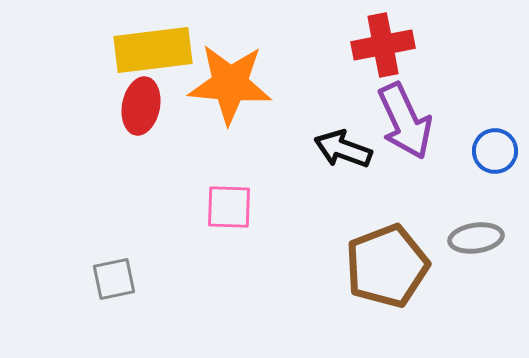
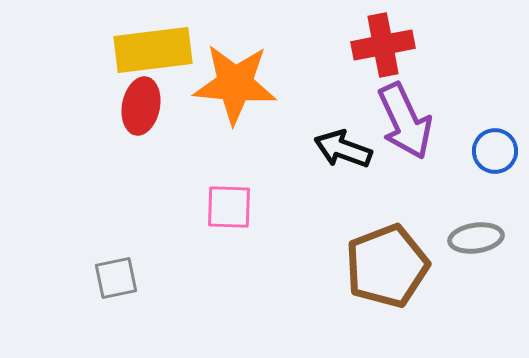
orange star: moved 5 px right
gray square: moved 2 px right, 1 px up
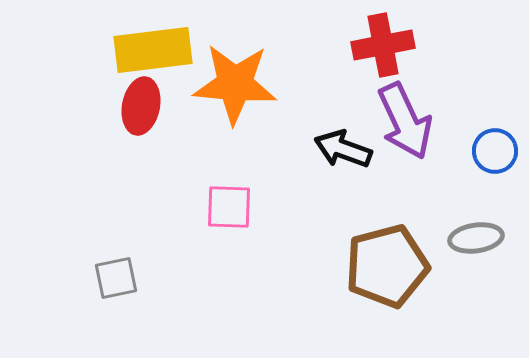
brown pentagon: rotated 6 degrees clockwise
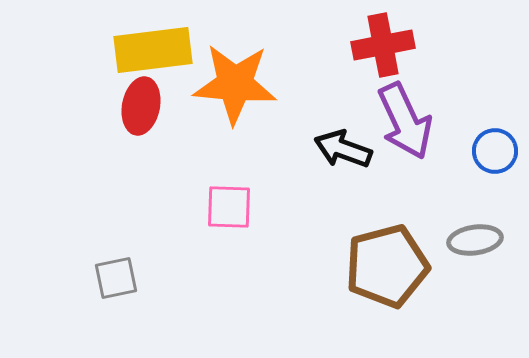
gray ellipse: moved 1 px left, 2 px down
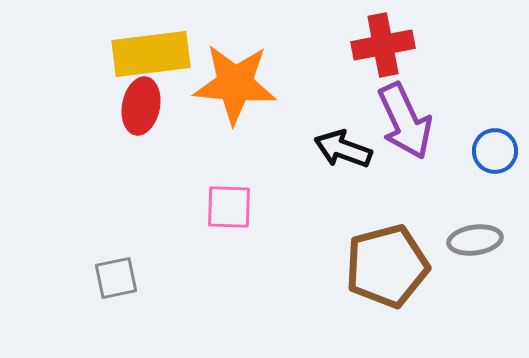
yellow rectangle: moved 2 px left, 4 px down
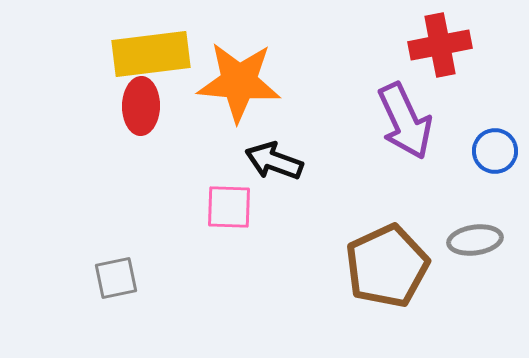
red cross: moved 57 px right
orange star: moved 4 px right, 2 px up
red ellipse: rotated 10 degrees counterclockwise
black arrow: moved 69 px left, 12 px down
brown pentagon: rotated 10 degrees counterclockwise
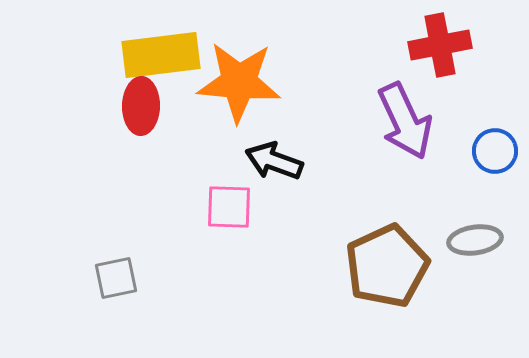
yellow rectangle: moved 10 px right, 1 px down
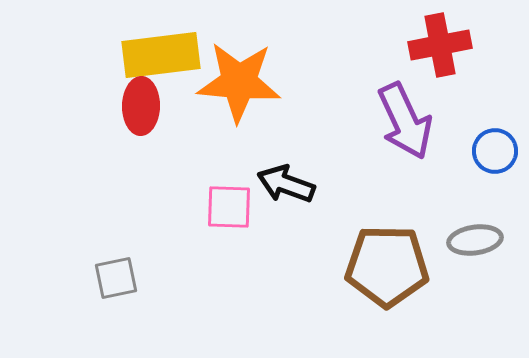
black arrow: moved 12 px right, 23 px down
brown pentagon: rotated 26 degrees clockwise
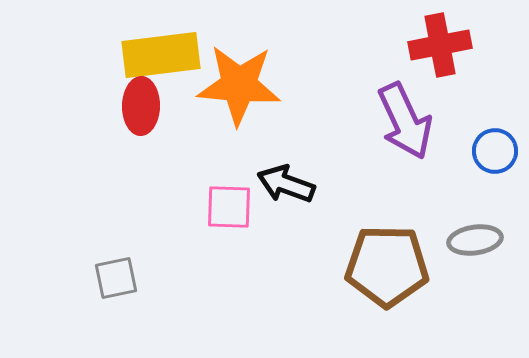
orange star: moved 3 px down
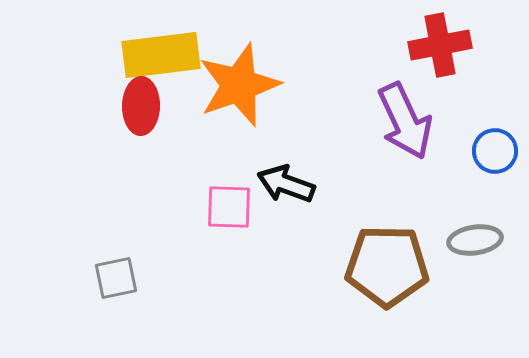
orange star: rotated 24 degrees counterclockwise
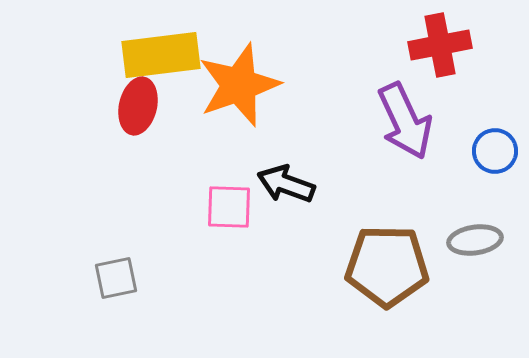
red ellipse: moved 3 px left; rotated 12 degrees clockwise
